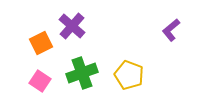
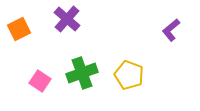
purple cross: moved 5 px left, 7 px up
orange square: moved 22 px left, 14 px up
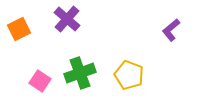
green cross: moved 2 px left
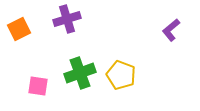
purple cross: rotated 32 degrees clockwise
yellow pentagon: moved 8 px left
pink square: moved 2 px left, 5 px down; rotated 25 degrees counterclockwise
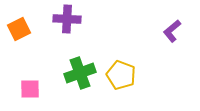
purple cross: rotated 20 degrees clockwise
purple L-shape: moved 1 px right, 1 px down
pink square: moved 8 px left, 3 px down; rotated 10 degrees counterclockwise
